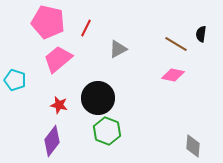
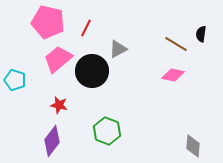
black circle: moved 6 px left, 27 px up
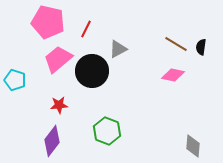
red line: moved 1 px down
black semicircle: moved 13 px down
red star: rotated 18 degrees counterclockwise
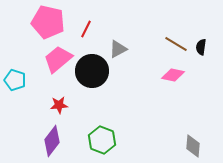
green hexagon: moved 5 px left, 9 px down
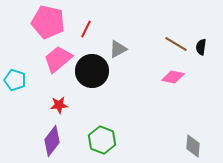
pink diamond: moved 2 px down
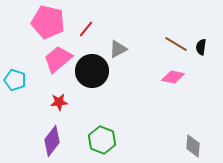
red line: rotated 12 degrees clockwise
red star: moved 3 px up
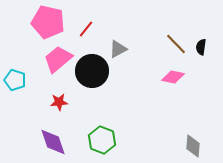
brown line: rotated 15 degrees clockwise
purple diamond: moved 1 px right, 1 px down; rotated 56 degrees counterclockwise
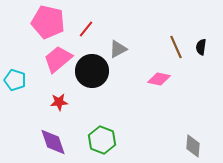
brown line: moved 3 px down; rotated 20 degrees clockwise
pink diamond: moved 14 px left, 2 px down
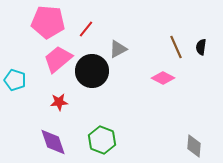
pink pentagon: rotated 8 degrees counterclockwise
pink diamond: moved 4 px right, 1 px up; rotated 15 degrees clockwise
gray diamond: moved 1 px right
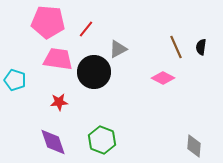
pink trapezoid: rotated 48 degrees clockwise
black circle: moved 2 px right, 1 px down
